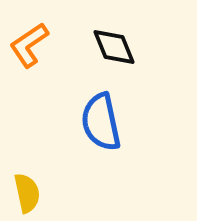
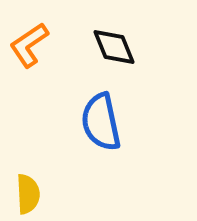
yellow semicircle: moved 1 px right, 1 px down; rotated 9 degrees clockwise
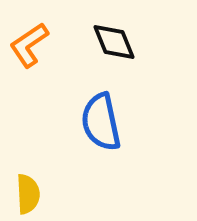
black diamond: moved 5 px up
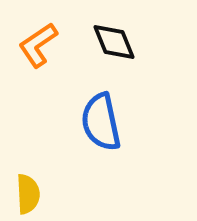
orange L-shape: moved 9 px right
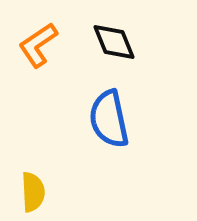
blue semicircle: moved 8 px right, 3 px up
yellow semicircle: moved 5 px right, 2 px up
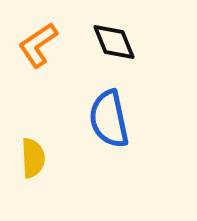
yellow semicircle: moved 34 px up
